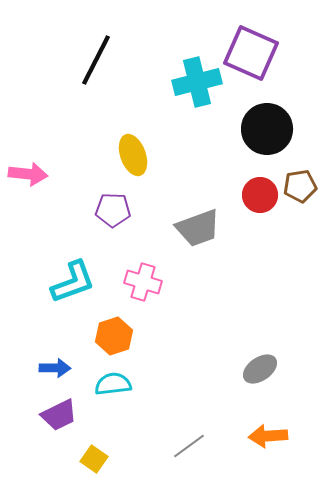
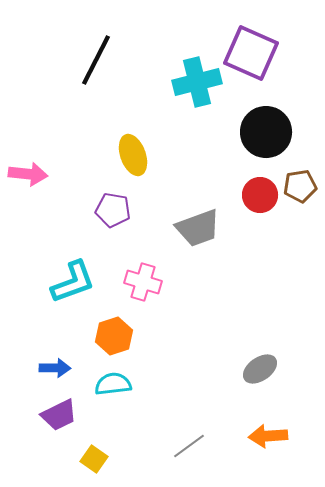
black circle: moved 1 px left, 3 px down
purple pentagon: rotated 8 degrees clockwise
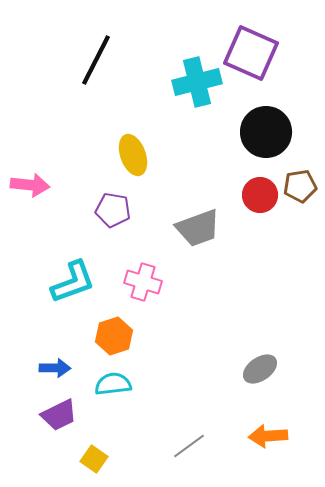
pink arrow: moved 2 px right, 11 px down
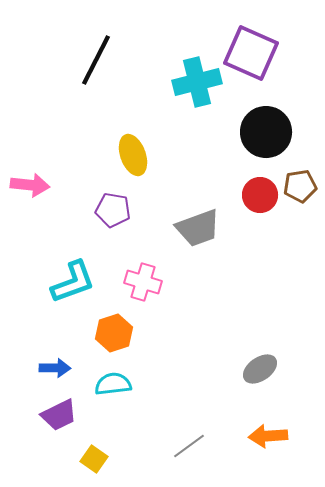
orange hexagon: moved 3 px up
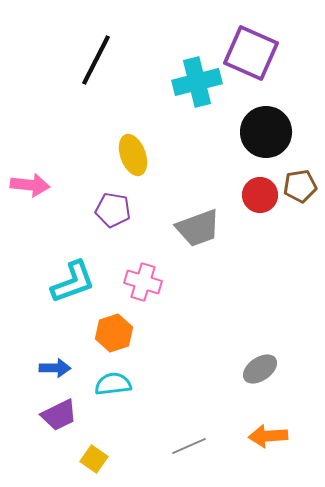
gray line: rotated 12 degrees clockwise
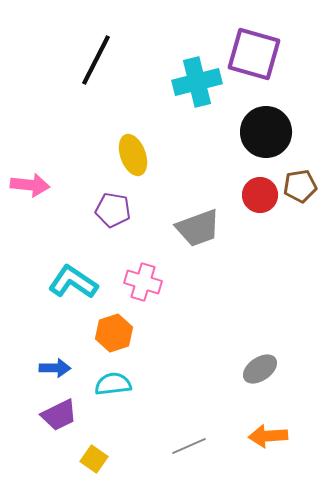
purple square: moved 3 px right, 1 px down; rotated 8 degrees counterclockwise
cyan L-shape: rotated 126 degrees counterclockwise
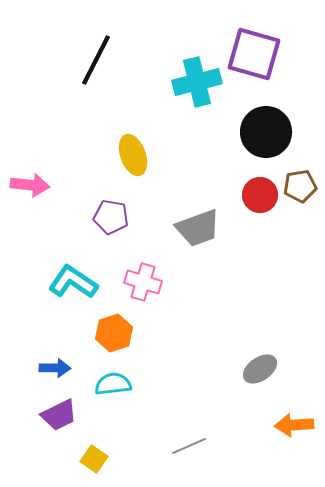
purple pentagon: moved 2 px left, 7 px down
orange arrow: moved 26 px right, 11 px up
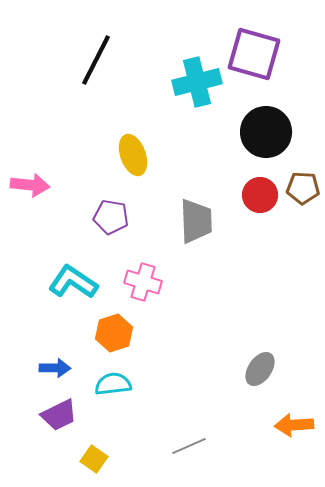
brown pentagon: moved 3 px right, 2 px down; rotated 12 degrees clockwise
gray trapezoid: moved 2 px left, 7 px up; rotated 72 degrees counterclockwise
gray ellipse: rotated 20 degrees counterclockwise
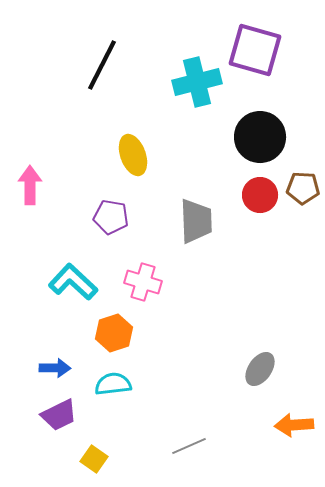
purple square: moved 1 px right, 4 px up
black line: moved 6 px right, 5 px down
black circle: moved 6 px left, 5 px down
pink arrow: rotated 96 degrees counterclockwise
cyan L-shape: rotated 9 degrees clockwise
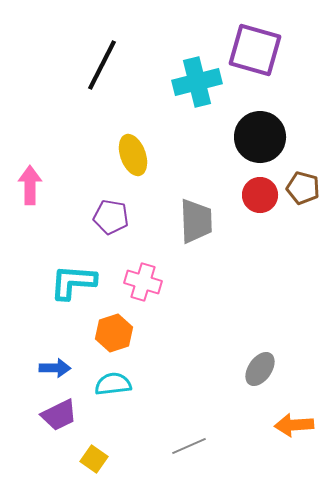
brown pentagon: rotated 12 degrees clockwise
cyan L-shape: rotated 39 degrees counterclockwise
